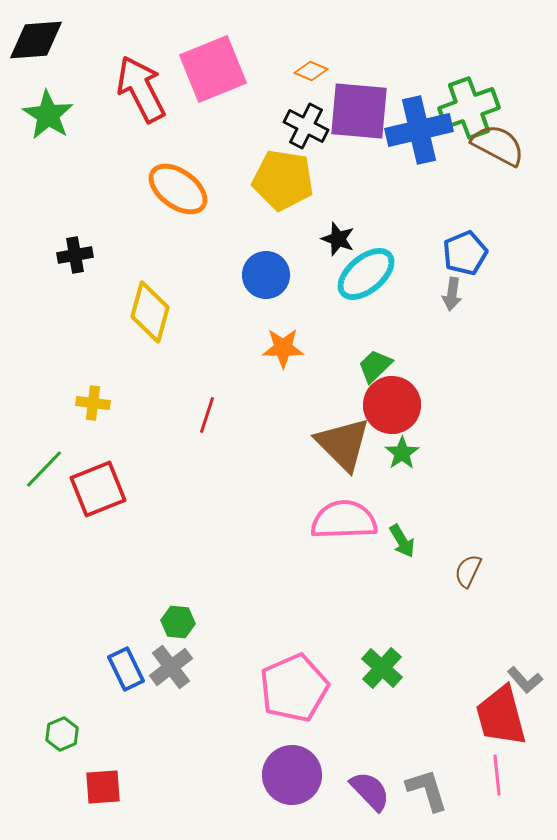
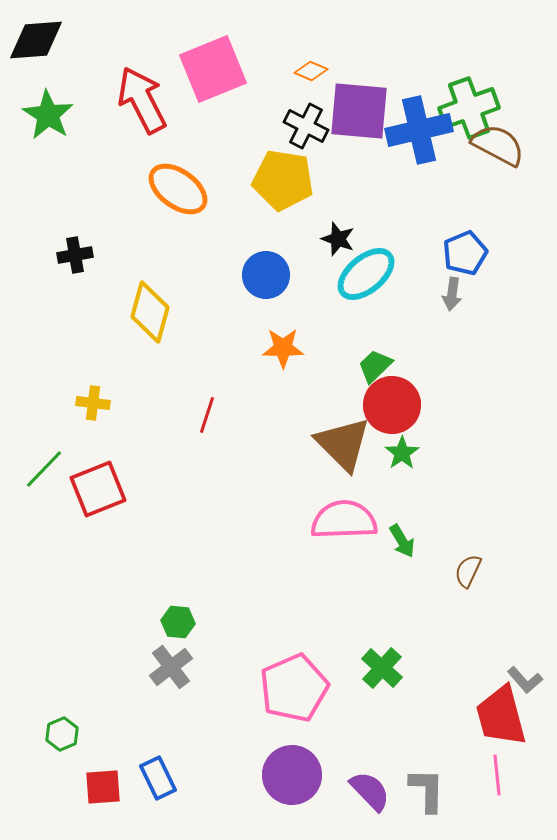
red arrow at (141, 89): moved 1 px right, 11 px down
blue rectangle at (126, 669): moved 32 px right, 109 px down
gray L-shape at (427, 790): rotated 18 degrees clockwise
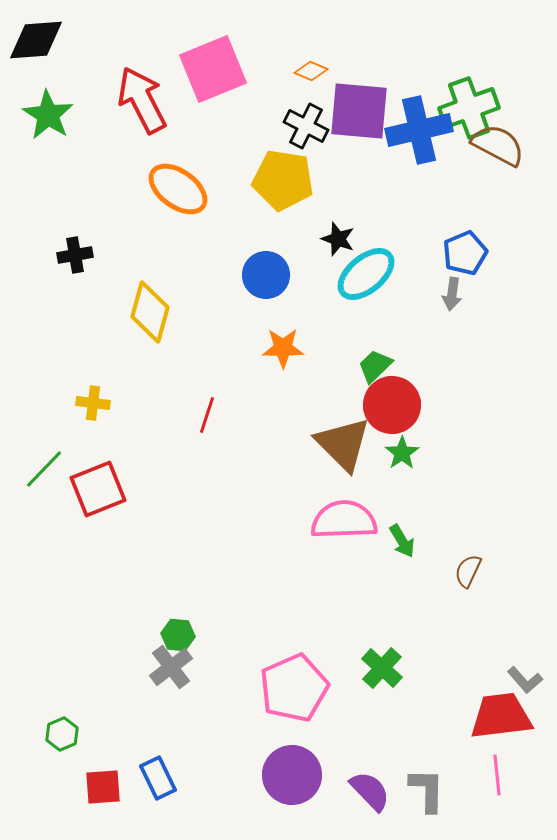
green hexagon at (178, 622): moved 13 px down
red trapezoid at (501, 716): rotated 98 degrees clockwise
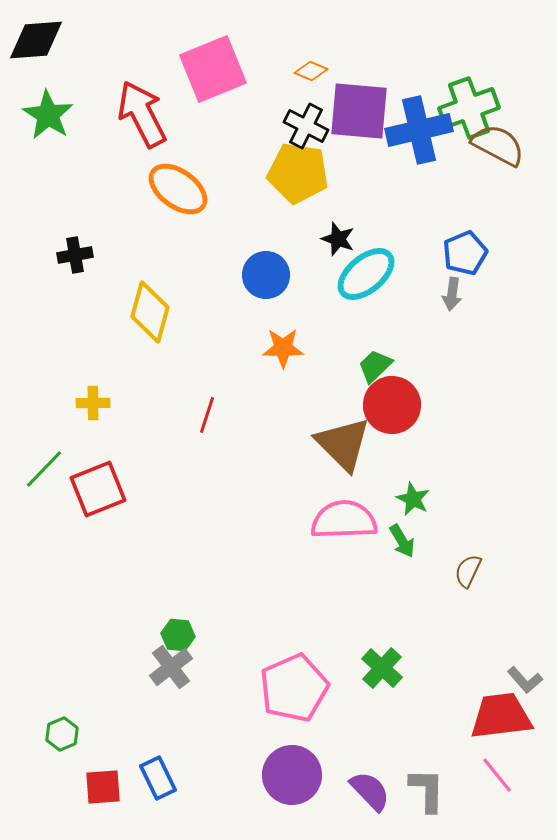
red arrow at (142, 100): moved 14 px down
yellow pentagon at (283, 180): moved 15 px right, 7 px up
yellow cross at (93, 403): rotated 8 degrees counterclockwise
green star at (402, 453): moved 11 px right, 46 px down; rotated 12 degrees counterclockwise
pink line at (497, 775): rotated 33 degrees counterclockwise
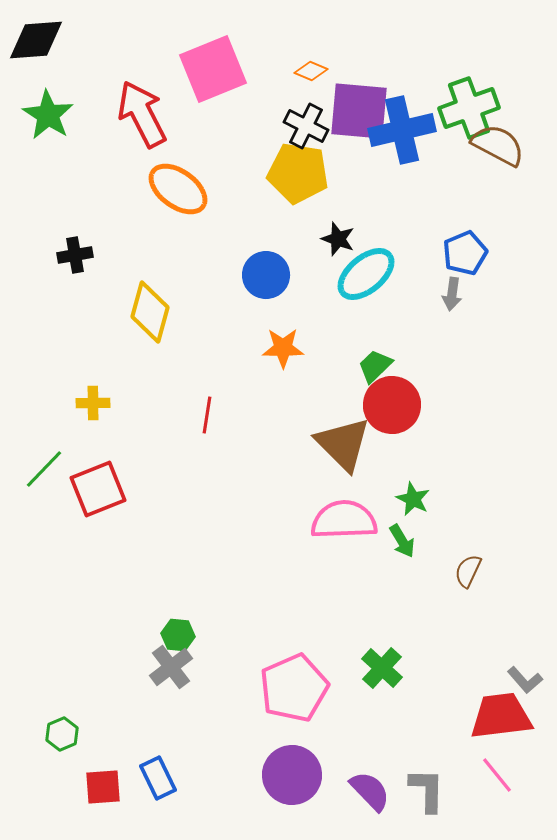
blue cross at (419, 130): moved 17 px left
red line at (207, 415): rotated 9 degrees counterclockwise
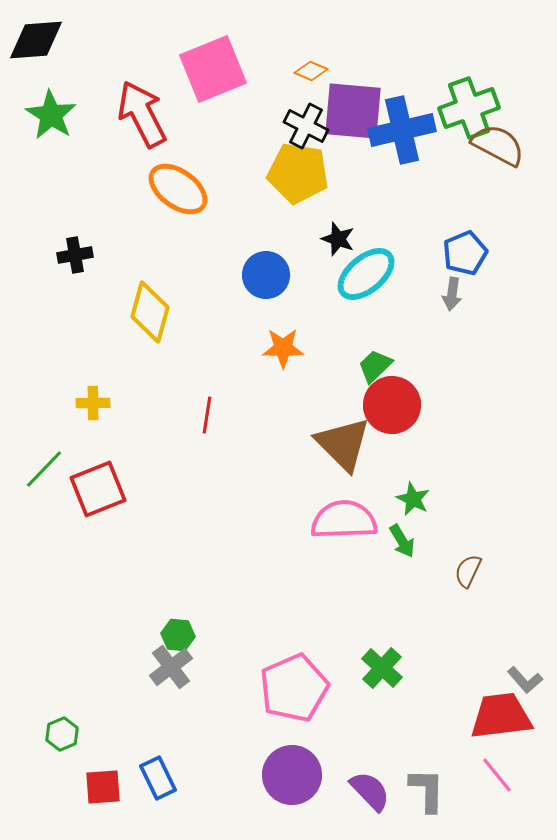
purple square at (359, 111): moved 6 px left
green star at (48, 115): moved 3 px right
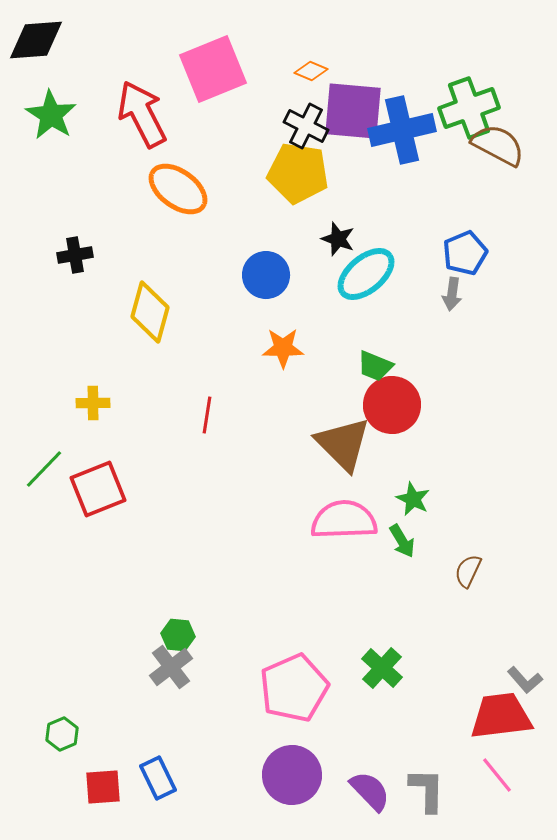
green trapezoid at (375, 366): rotated 114 degrees counterclockwise
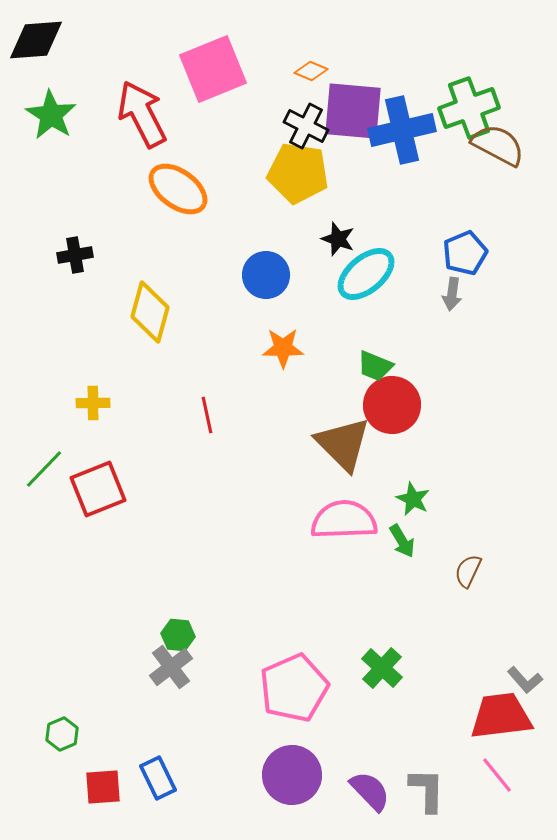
red line at (207, 415): rotated 21 degrees counterclockwise
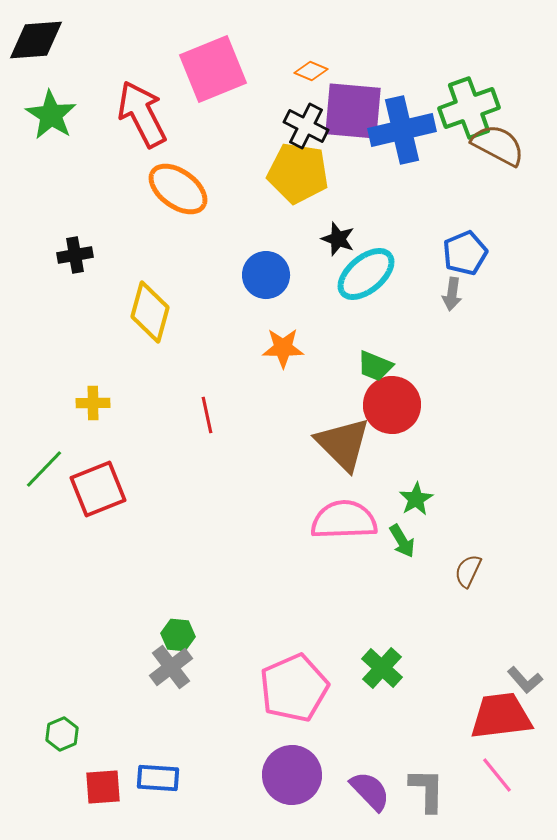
green star at (413, 499): moved 3 px right; rotated 16 degrees clockwise
blue rectangle at (158, 778): rotated 60 degrees counterclockwise
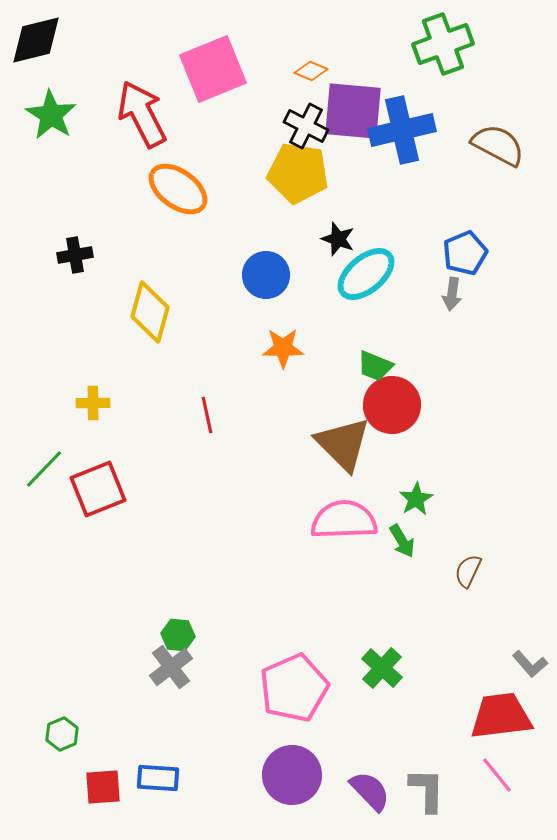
black diamond at (36, 40): rotated 10 degrees counterclockwise
green cross at (469, 108): moved 26 px left, 64 px up
gray L-shape at (525, 680): moved 5 px right, 16 px up
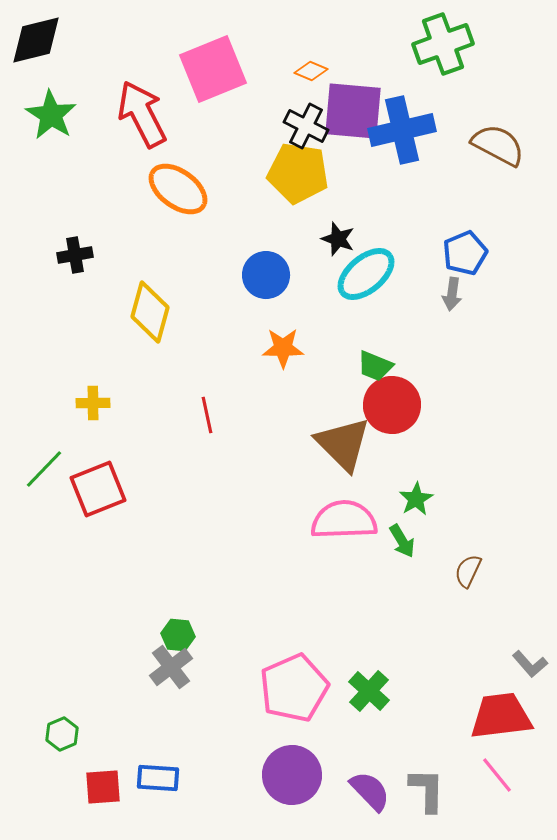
green cross at (382, 668): moved 13 px left, 23 px down
